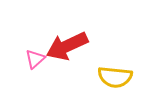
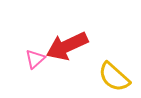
yellow semicircle: moved 1 px left; rotated 36 degrees clockwise
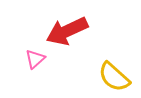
red arrow: moved 15 px up
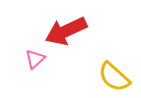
red arrow: moved 1 px left
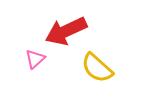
yellow semicircle: moved 17 px left, 9 px up
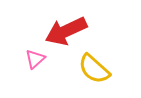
yellow semicircle: moved 3 px left, 1 px down
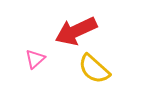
red arrow: moved 10 px right
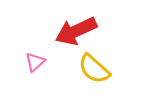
pink triangle: moved 3 px down
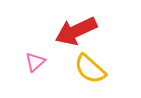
yellow semicircle: moved 4 px left
